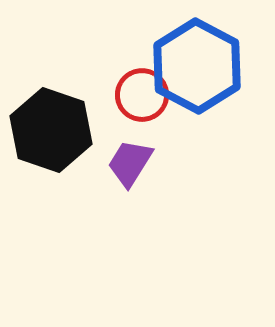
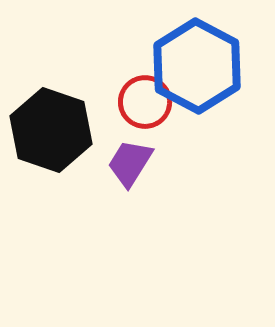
red circle: moved 3 px right, 7 px down
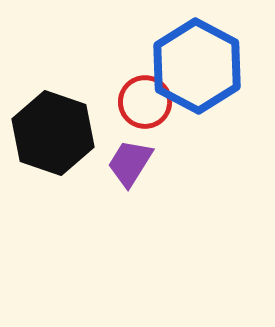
black hexagon: moved 2 px right, 3 px down
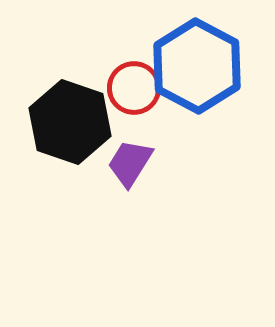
red circle: moved 11 px left, 14 px up
black hexagon: moved 17 px right, 11 px up
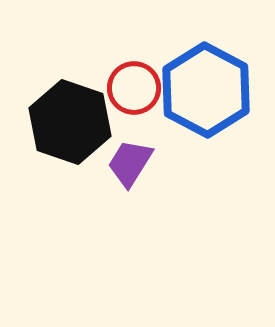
blue hexagon: moved 9 px right, 24 px down
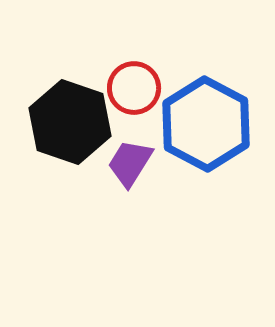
blue hexagon: moved 34 px down
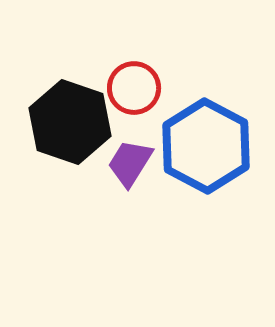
blue hexagon: moved 22 px down
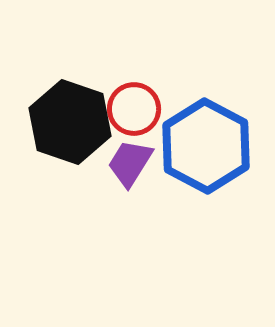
red circle: moved 21 px down
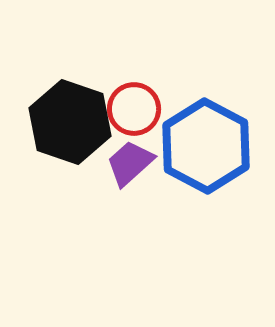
purple trapezoid: rotated 16 degrees clockwise
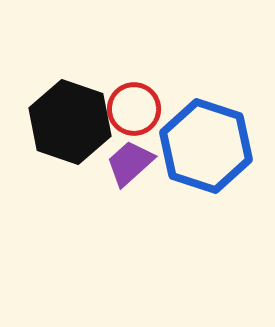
blue hexagon: rotated 10 degrees counterclockwise
